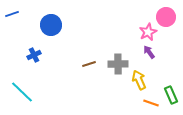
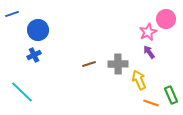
pink circle: moved 2 px down
blue circle: moved 13 px left, 5 px down
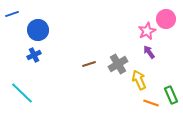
pink star: moved 1 px left, 1 px up
gray cross: rotated 30 degrees counterclockwise
cyan line: moved 1 px down
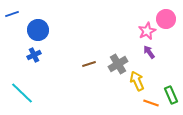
yellow arrow: moved 2 px left, 1 px down
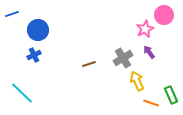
pink circle: moved 2 px left, 4 px up
pink star: moved 2 px left, 2 px up
gray cross: moved 5 px right, 6 px up
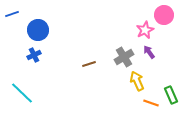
pink star: moved 1 px down
gray cross: moved 1 px right, 1 px up
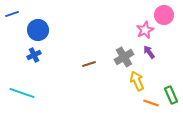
cyan line: rotated 25 degrees counterclockwise
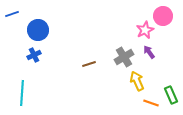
pink circle: moved 1 px left, 1 px down
cyan line: rotated 75 degrees clockwise
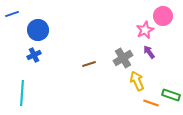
gray cross: moved 1 px left, 1 px down
green rectangle: rotated 48 degrees counterclockwise
